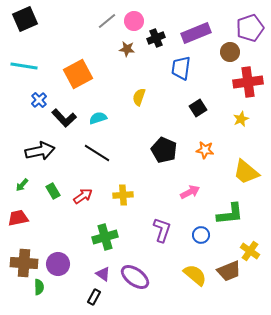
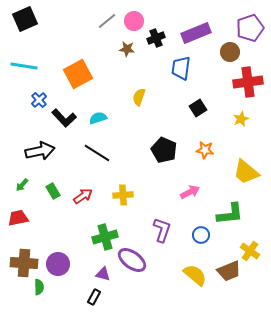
purple triangle at (103, 274): rotated 21 degrees counterclockwise
purple ellipse at (135, 277): moved 3 px left, 17 px up
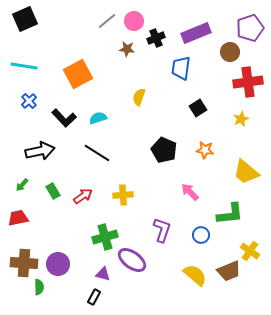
blue cross at (39, 100): moved 10 px left, 1 px down
pink arrow at (190, 192): rotated 108 degrees counterclockwise
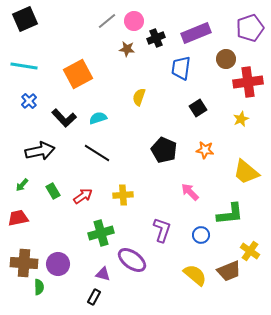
brown circle at (230, 52): moved 4 px left, 7 px down
green cross at (105, 237): moved 4 px left, 4 px up
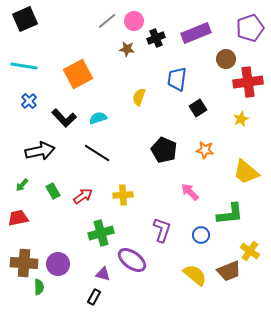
blue trapezoid at (181, 68): moved 4 px left, 11 px down
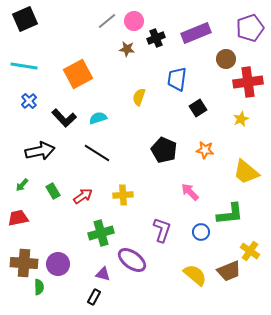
blue circle at (201, 235): moved 3 px up
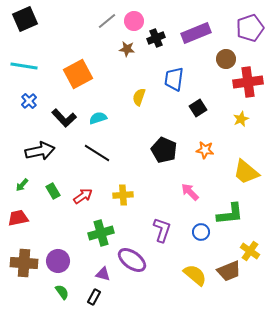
blue trapezoid at (177, 79): moved 3 px left
purple circle at (58, 264): moved 3 px up
green semicircle at (39, 287): moved 23 px right, 5 px down; rotated 35 degrees counterclockwise
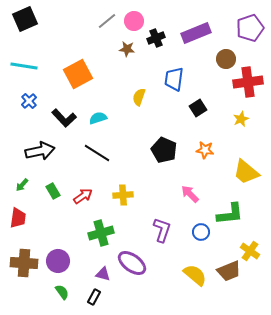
pink arrow at (190, 192): moved 2 px down
red trapezoid at (18, 218): rotated 110 degrees clockwise
purple ellipse at (132, 260): moved 3 px down
